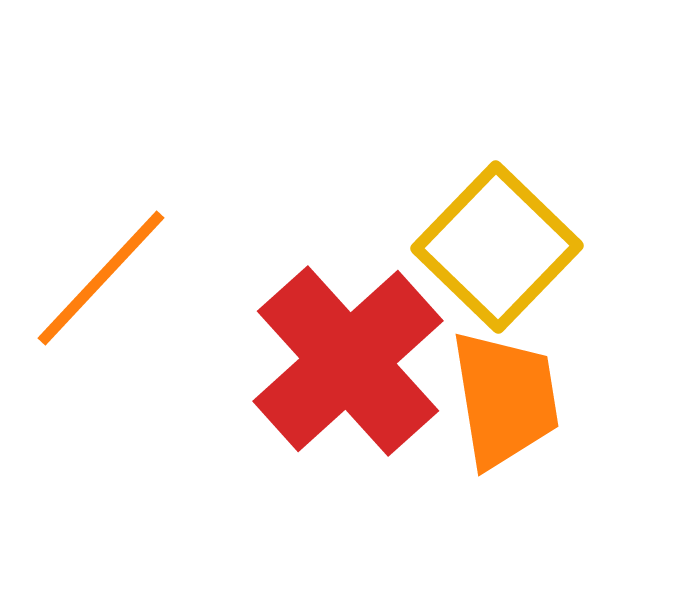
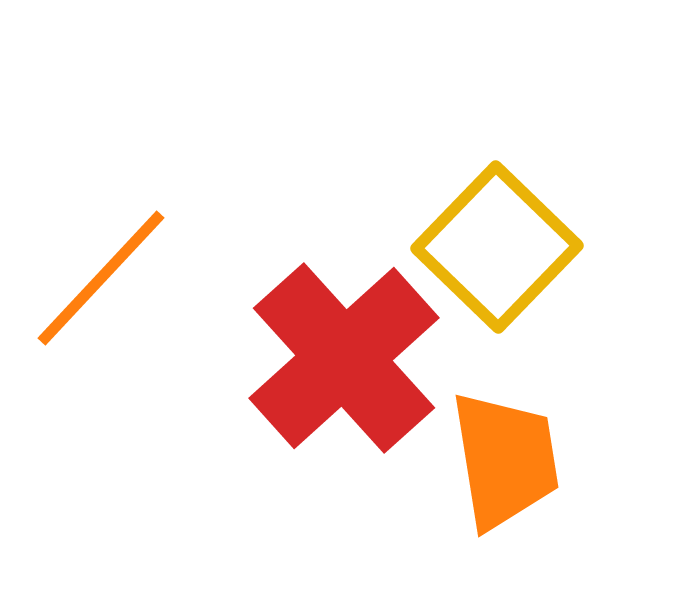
red cross: moved 4 px left, 3 px up
orange trapezoid: moved 61 px down
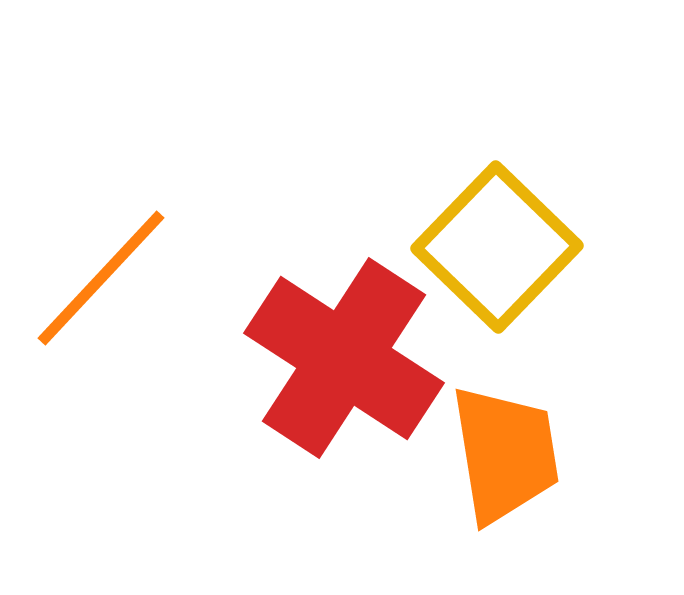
red cross: rotated 15 degrees counterclockwise
orange trapezoid: moved 6 px up
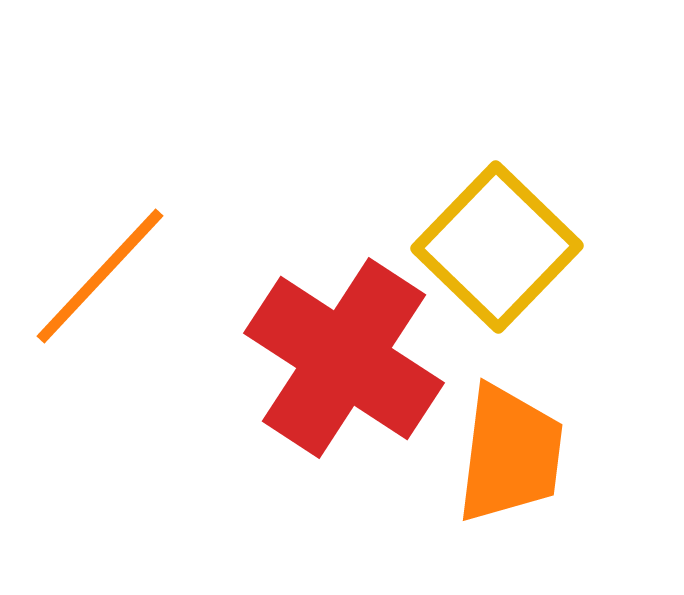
orange line: moved 1 px left, 2 px up
orange trapezoid: moved 5 px right; rotated 16 degrees clockwise
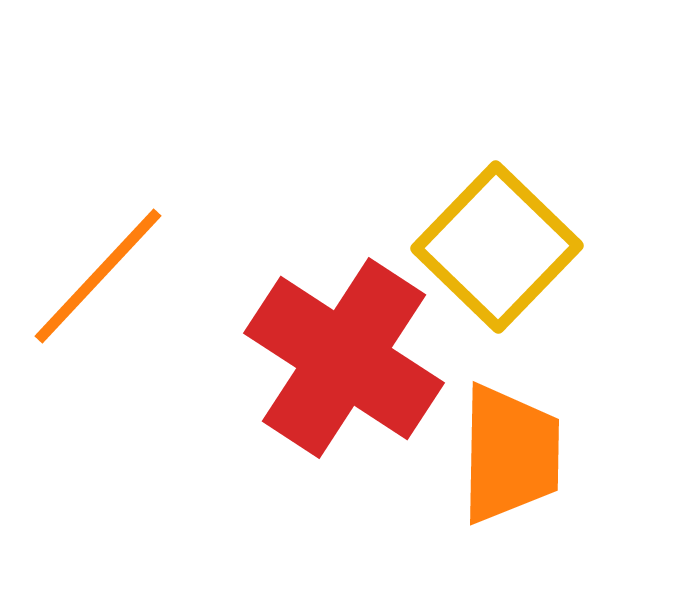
orange line: moved 2 px left
orange trapezoid: rotated 6 degrees counterclockwise
